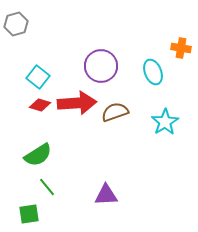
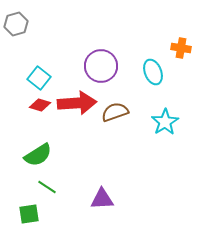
cyan square: moved 1 px right, 1 px down
green line: rotated 18 degrees counterclockwise
purple triangle: moved 4 px left, 4 px down
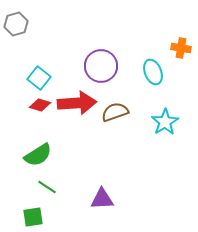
green square: moved 4 px right, 3 px down
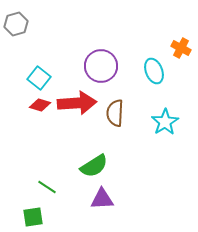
orange cross: rotated 18 degrees clockwise
cyan ellipse: moved 1 px right, 1 px up
brown semicircle: moved 1 px down; rotated 68 degrees counterclockwise
green semicircle: moved 56 px right, 11 px down
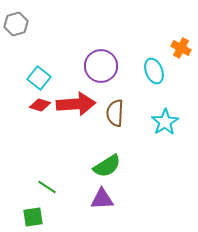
red arrow: moved 1 px left, 1 px down
green semicircle: moved 13 px right
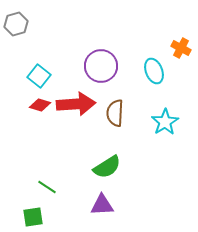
cyan square: moved 2 px up
green semicircle: moved 1 px down
purple triangle: moved 6 px down
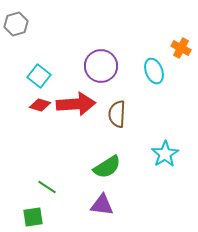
brown semicircle: moved 2 px right, 1 px down
cyan star: moved 32 px down
purple triangle: rotated 10 degrees clockwise
